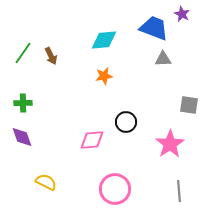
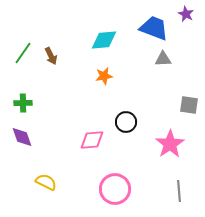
purple star: moved 4 px right
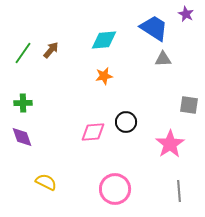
blue trapezoid: rotated 12 degrees clockwise
brown arrow: moved 6 px up; rotated 114 degrees counterclockwise
pink diamond: moved 1 px right, 8 px up
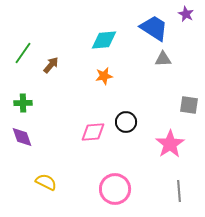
brown arrow: moved 15 px down
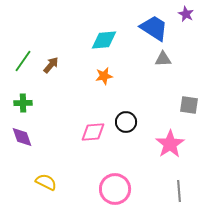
green line: moved 8 px down
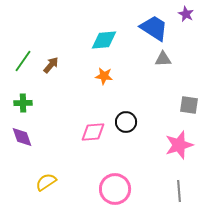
orange star: rotated 18 degrees clockwise
pink star: moved 9 px right, 1 px down; rotated 16 degrees clockwise
yellow semicircle: rotated 60 degrees counterclockwise
